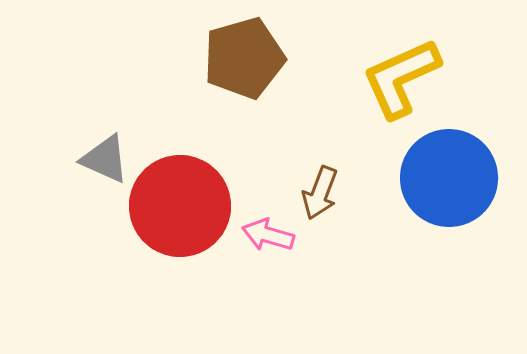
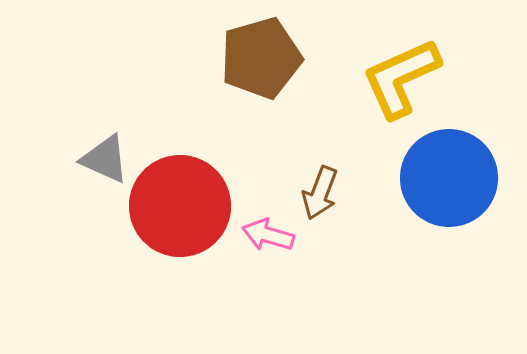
brown pentagon: moved 17 px right
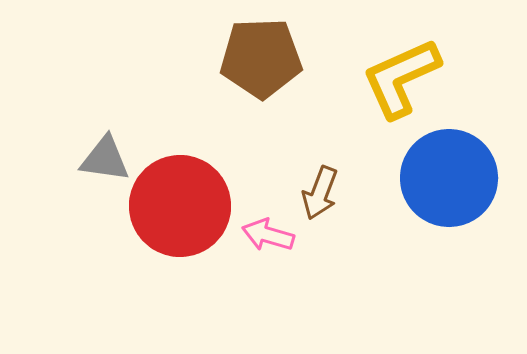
brown pentagon: rotated 14 degrees clockwise
gray triangle: rotated 16 degrees counterclockwise
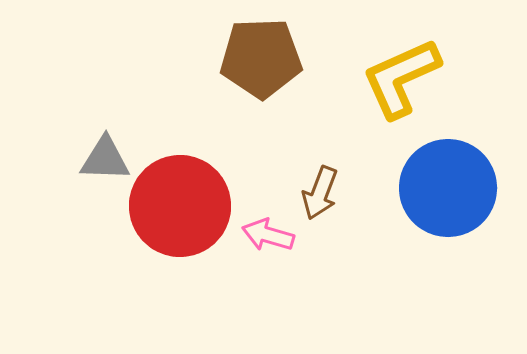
gray triangle: rotated 6 degrees counterclockwise
blue circle: moved 1 px left, 10 px down
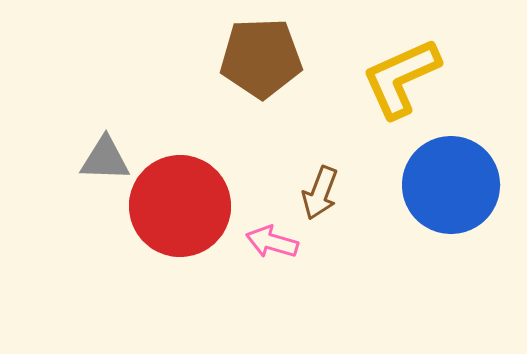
blue circle: moved 3 px right, 3 px up
pink arrow: moved 4 px right, 7 px down
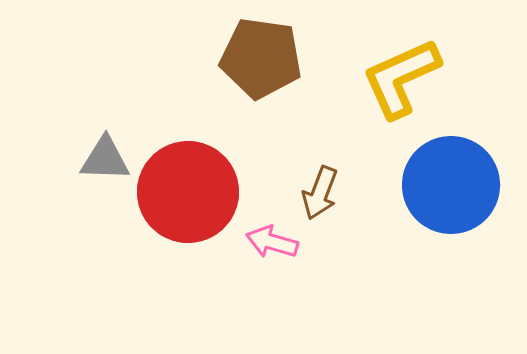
brown pentagon: rotated 10 degrees clockwise
red circle: moved 8 px right, 14 px up
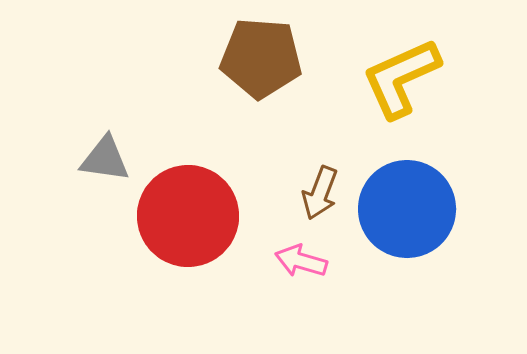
brown pentagon: rotated 4 degrees counterclockwise
gray triangle: rotated 6 degrees clockwise
blue circle: moved 44 px left, 24 px down
red circle: moved 24 px down
pink arrow: moved 29 px right, 19 px down
